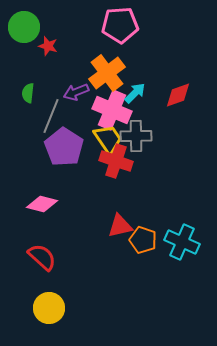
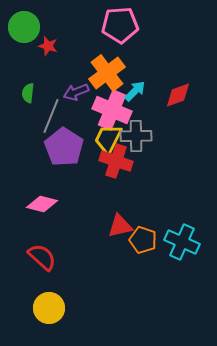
cyan arrow: moved 2 px up
yellow trapezoid: rotated 120 degrees counterclockwise
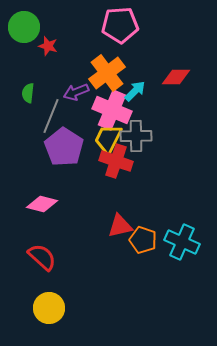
red diamond: moved 2 px left, 18 px up; rotated 20 degrees clockwise
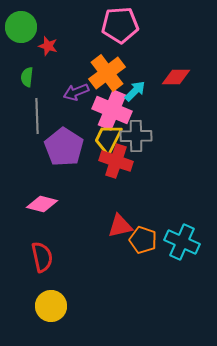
green circle: moved 3 px left
green semicircle: moved 1 px left, 16 px up
gray line: moved 14 px left; rotated 24 degrees counterclockwise
red semicircle: rotated 36 degrees clockwise
yellow circle: moved 2 px right, 2 px up
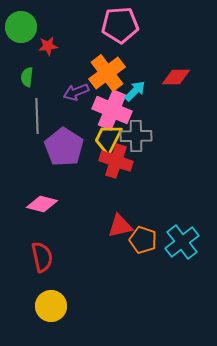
red star: rotated 24 degrees counterclockwise
cyan cross: rotated 28 degrees clockwise
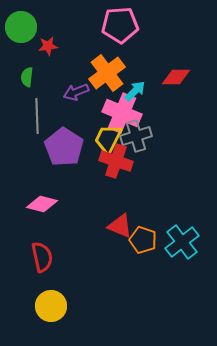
pink cross: moved 10 px right, 3 px down
gray cross: rotated 16 degrees counterclockwise
red triangle: rotated 36 degrees clockwise
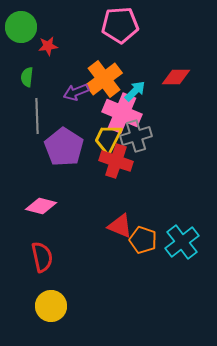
orange cross: moved 3 px left, 6 px down
pink diamond: moved 1 px left, 2 px down
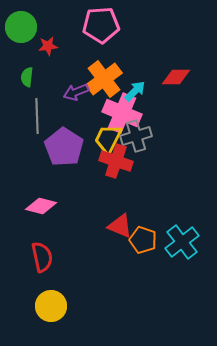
pink pentagon: moved 19 px left
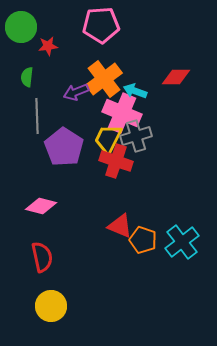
cyan arrow: rotated 115 degrees counterclockwise
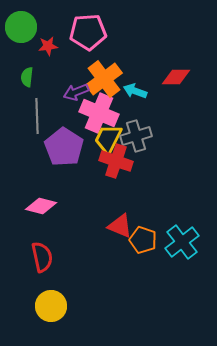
pink pentagon: moved 13 px left, 7 px down
pink cross: moved 23 px left
